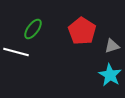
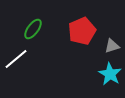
red pentagon: rotated 16 degrees clockwise
white line: moved 7 px down; rotated 55 degrees counterclockwise
cyan star: moved 1 px up
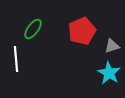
white line: rotated 55 degrees counterclockwise
cyan star: moved 1 px left, 1 px up
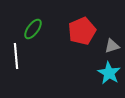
white line: moved 3 px up
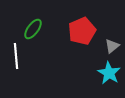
gray triangle: rotated 21 degrees counterclockwise
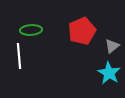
green ellipse: moved 2 px left, 1 px down; rotated 50 degrees clockwise
white line: moved 3 px right
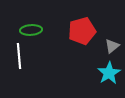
red pentagon: rotated 8 degrees clockwise
cyan star: rotated 10 degrees clockwise
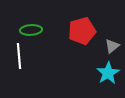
cyan star: moved 1 px left
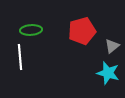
white line: moved 1 px right, 1 px down
cyan star: rotated 25 degrees counterclockwise
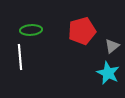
cyan star: rotated 10 degrees clockwise
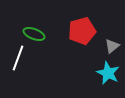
green ellipse: moved 3 px right, 4 px down; rotated 25 degrees clockwise
white line: moved 2 px left, 1 px down; rotated 25 degrees clockwise
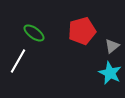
green ellipse: moved 1 px up; rotated 15 degrees clockwise
white line: moved 3 px down; rotated 10 degrees clockwise
cyan star: moved 2 px right
